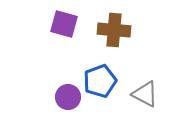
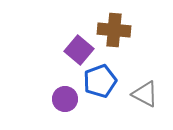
purple square: moved 15 px right, 26 px down; rotated 24 degrees clockwise
purple circle: moved 3 px left, 2 px down
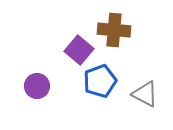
purple circle: moved 28 px left, 13 px up
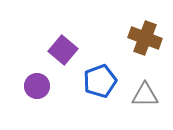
brown cross: moved 31 px right, 8 px down; rotated 16 degrees clockwise
purple square: moved 16 px left
gray triangle: moved 1 px down; rotated 28 degrees counterclockwise
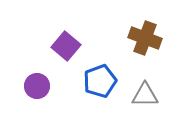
purple square: moved 3 px right, 4 px up
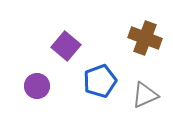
gray triangle: rotated 24 degrees counterclockwise
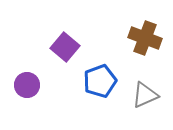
purple square: moved 1 px left, 1 px down
purple circle: moved 10 px left, 1 px up
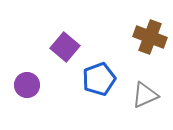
brown cross: moved 5 px right, 1 px up
blue pentagon: moved 1 px left, 2 px up
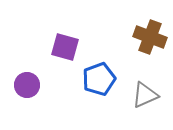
purple square: rotated 24 degrees counterclockwise
